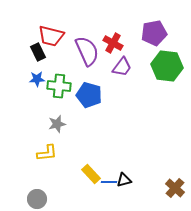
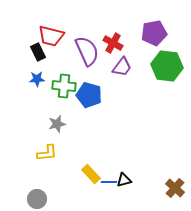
green cross: moved 5 px right
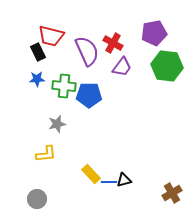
blue pentagon: rotated 15 degrees counterclockwise
yellow L-shape: moved 1 px left, 1 px down
brown cross: moved 3 px left, 5 px down; rotated 18 degrees clockwise
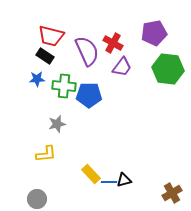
black rectangle: moved 7 px right, 4 px down; rotated 30 degrees counterclockwise
green hexagon: moved 1 px right, 3 px down
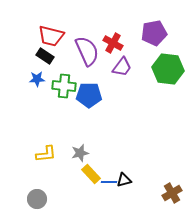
gray star: moved 23 px right, 29 px down
